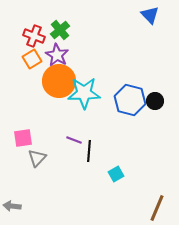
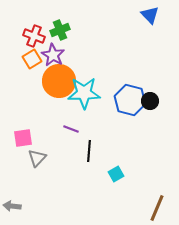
green cross: rotated 18 degrees clockwise
purple star: moved 4 px left
black circle: moved 5 px left
purple line: moved 3 px left, 11 px up
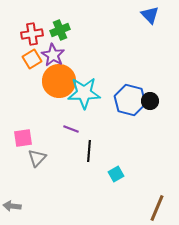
red cross: moved 2 px left, 2 px up; rotated 30 degrees counterclockwise
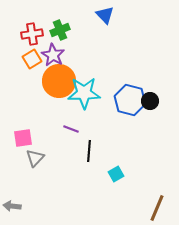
blue triangle: moved 45 px left
gray triangle: moved 2 px left
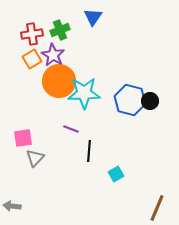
blue triangle: moved 12 px left, 2 px down; rotated 18 degrees clockwise
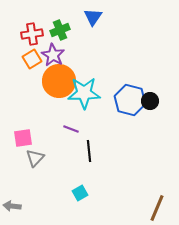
black line: rotated 10 degrees counterclockwise
cyan square: moved 36 px left, 19 px down
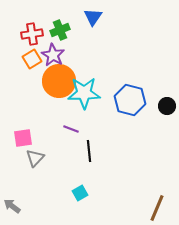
black circle: moved 17 px right, 5 px down
gray arrow: rotated 30 degrees clockwise
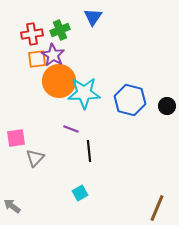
orange square: moved 5 px right; rotated 24 degrees clockwise
pink square: moved 7 px left
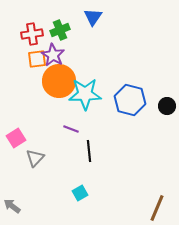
cyan star: moved 1 px right, 1 px down
pink square: rotated 24 degrees counterclockwise
